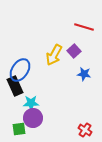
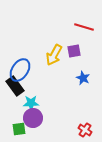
purple square: rotated 32 degrees clockwise
blue star: moved 1 px left, 4 px down; rotated 16 degrees clockwise
black rectangle: rotated 12 degrees counterclockwise
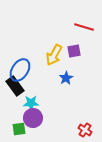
blue star: moved 17 px left; rotated 16 degrees clockwise
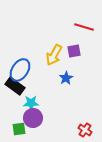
black rectangle: rotated 18 degrees counterclockwise
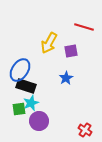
purple square: moved 3 px left
yellow arrow: moved 5 px left, 12 px up
black rectangle: moved 11 px right; rotated 18 degrees counterclockwise
cyan star: rotated 21 degrees counterclockwise
purple circle: moved 6 px right, 3 px down
green square: moved 20 px up
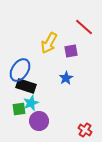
red line: rotated 24 degrees clockwise
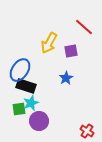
red cross: moved 2 px right, 1 px down
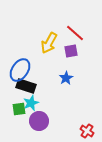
red line: moved 9 px left, 6 px down
